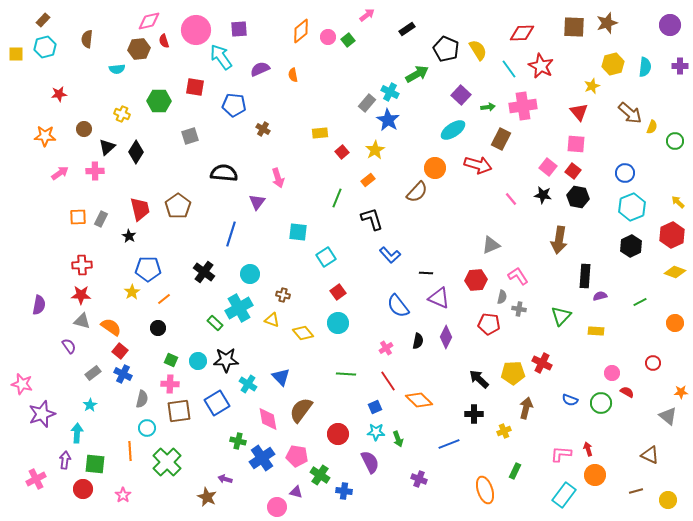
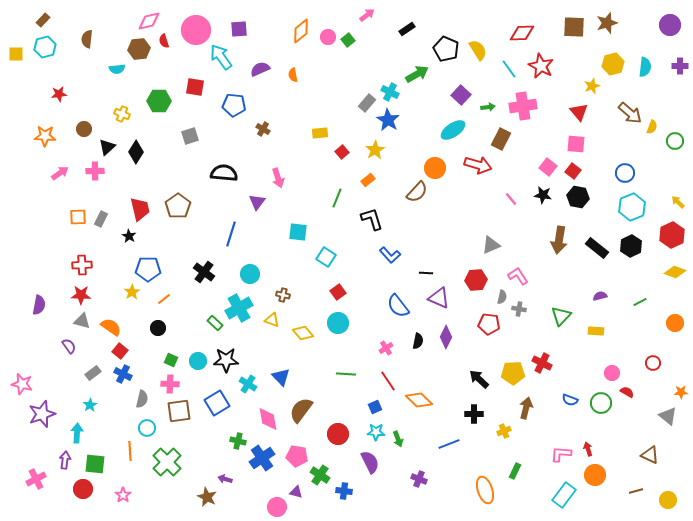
cyan square at (326, 257): rotated 24 degrees counterclockwise
black rectangle at (585, 276): moved 12 px right, 28 px up; rotated 55 degrees counterclockwise
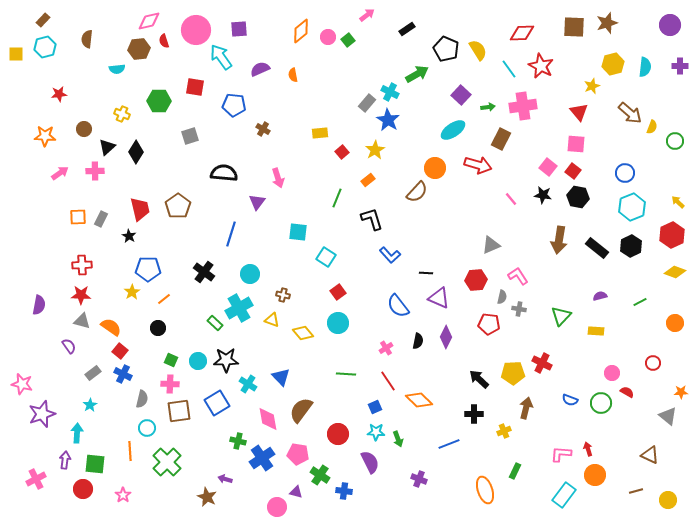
pink pentagon at (297, 456): moved 1 px right, 2 px up
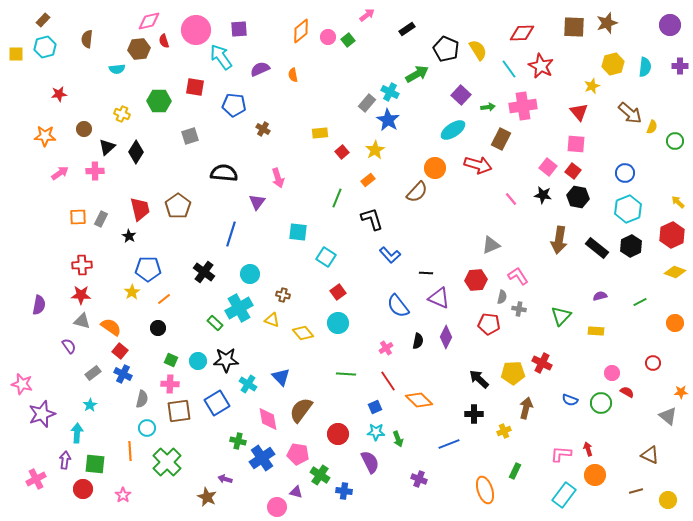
cyan hexagon at (632, 207): moved 4 px left, 2 px down
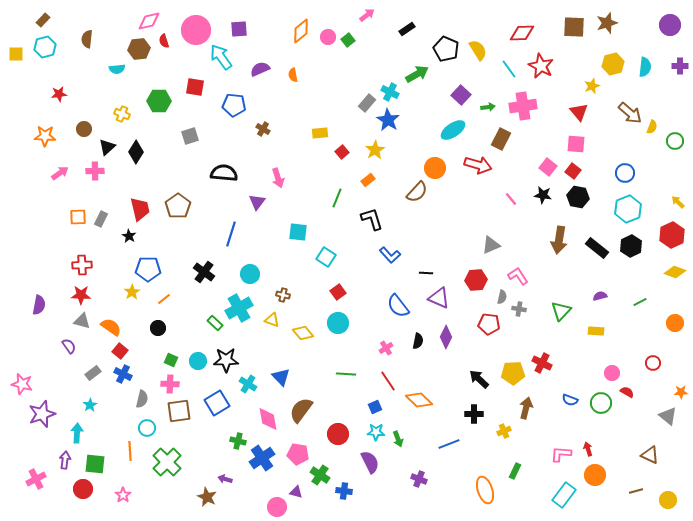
green triangle at (561, 316): moved 5 px up
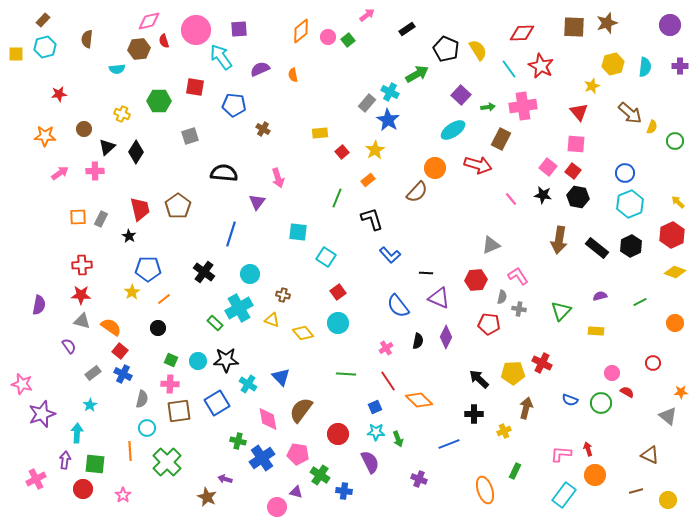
cyan hexagon at (628, 209): moved 2 px right, 5 px up
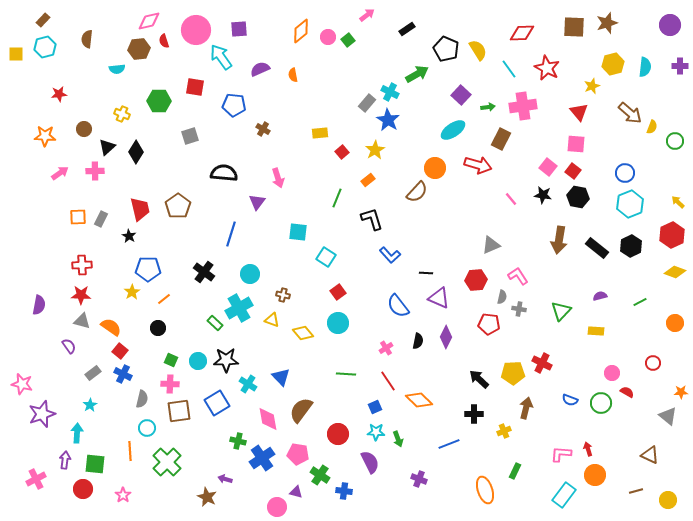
red star at (541, 66): moved 6 px right, 2 px down
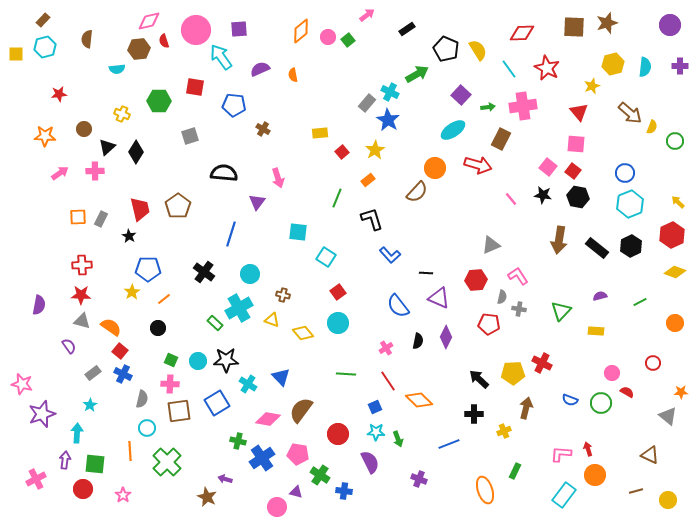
pink diamond at (268, 419): rotated 70 degrees counterclockwise
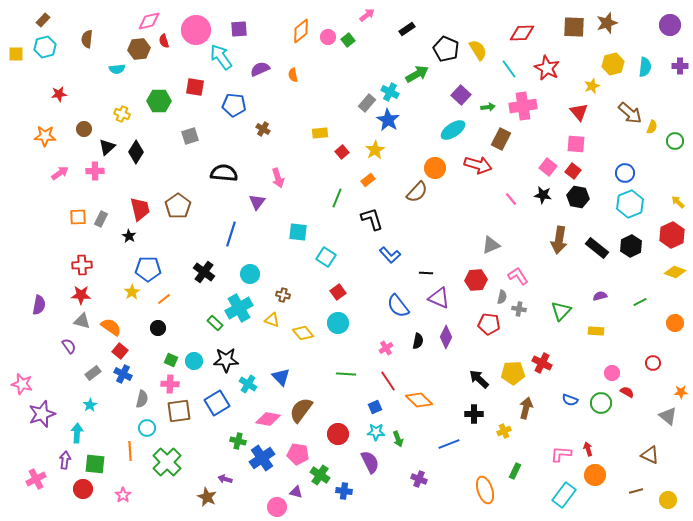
cyan circle at (198, 361): moved 4 px left
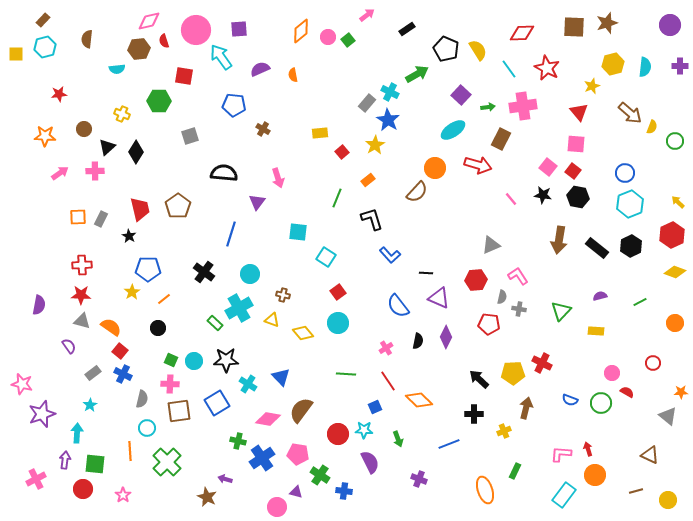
red square at (195, 87): moved 11 px left, 11 px up
yellow star at (375, 150): moved 5 px up
cyan star at (376, 432): moved 12 px left, 2 px up
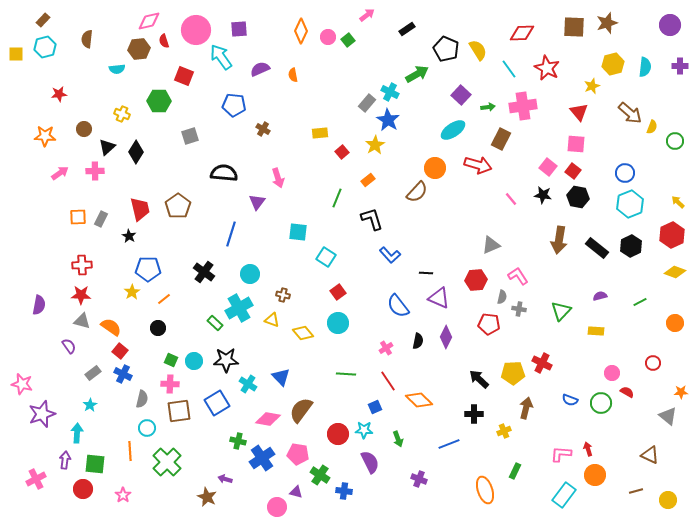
orange diamond at (301, 31): rotated 25 degrees counterclockwise
red square at (184, 76): rotated 12 degrees clockwise
